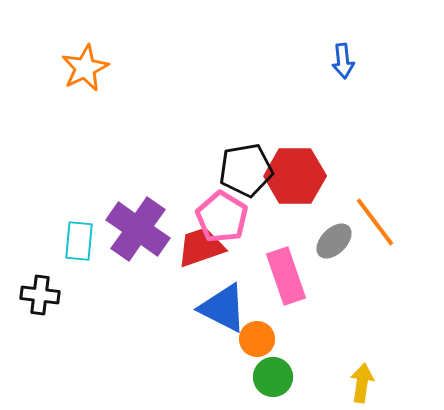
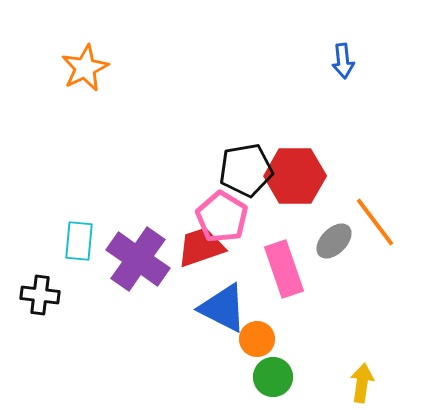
purple cross: moved 30 px down
pink rectangle: moved 2 px left, 7 px up
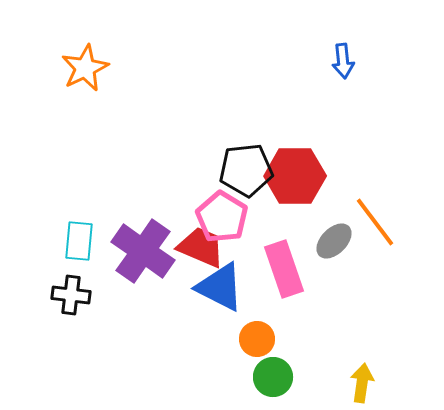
black pentagon: rotated 4 degrees clockwise
red trapezoid: rotated 42 degrees clockwise
purple cross: moved 5 px right, 8 px up
black cross: moved 31 px right
blue triangle: moved 3 px left, 21 px up
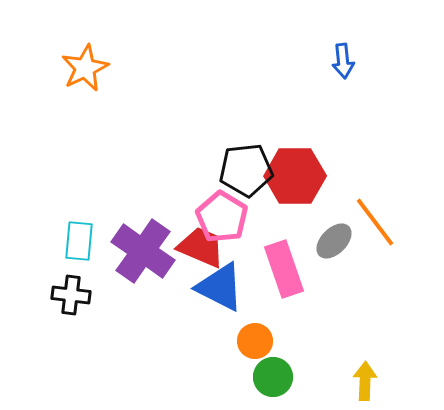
orange circle: moved 2 px left, 2 px down
yellow arrow: moved 3 px right, 2 px up; rotated 6 degrees counterclockwise
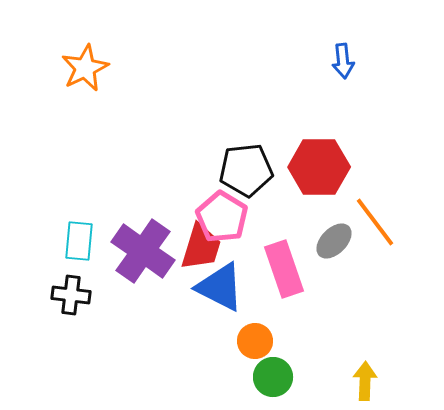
red hexagon: moved 24 px right, 9 px up
red trapezoid: rotated 84 degrees clockwise
